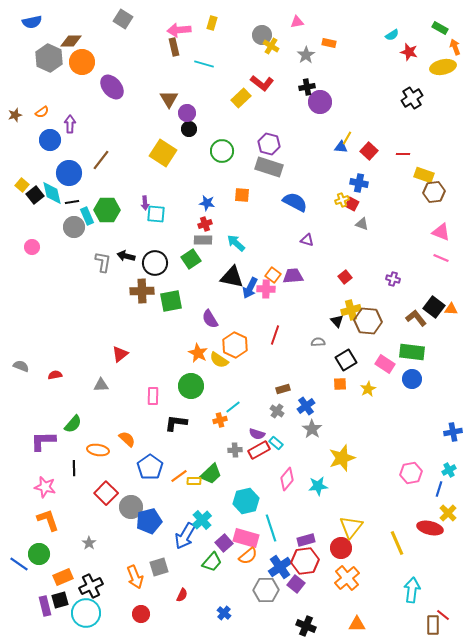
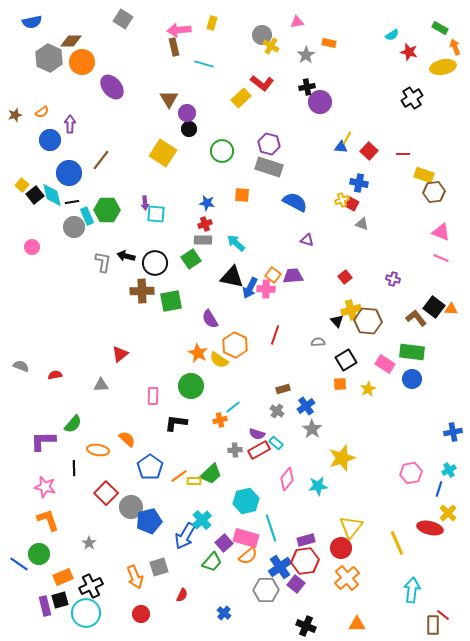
cyan diamond at (52, 193): moved 2 px down
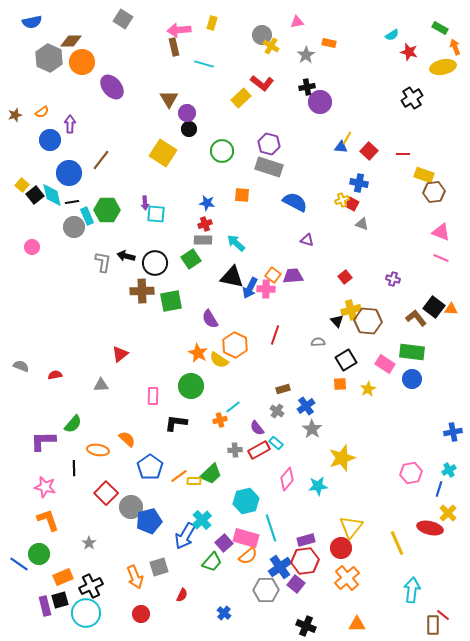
purple semicircle at (257, 434): moved 6 px up; rotated 35 degrees clockwise
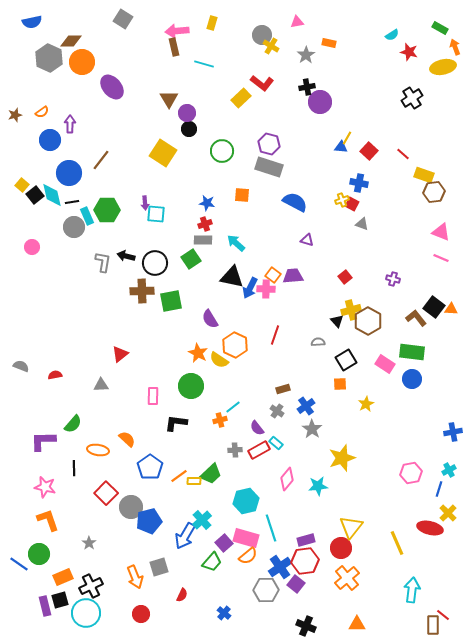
pink arrow at (179, 30): moved 2 px left, 1 px down
red line at (403, 154): rotated 40 degrees clockwise
brown hexagon at (368, 321): rotated 24 degrees clockwise
yellow star at (368, 389): moved 2 px left, 15 px down
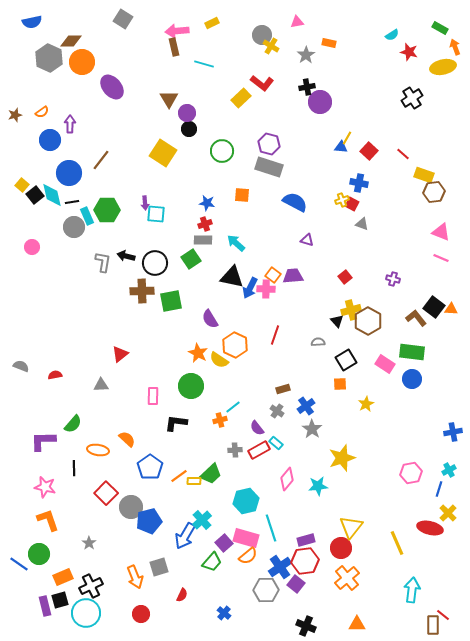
yellow rectangle at (212, 23): rotated 48 degrees clockwise
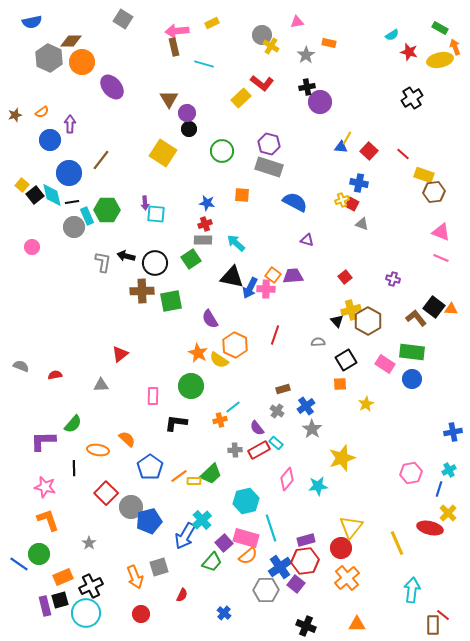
yellow ellipse at (443, 67): moved 3 px left, 7 px up
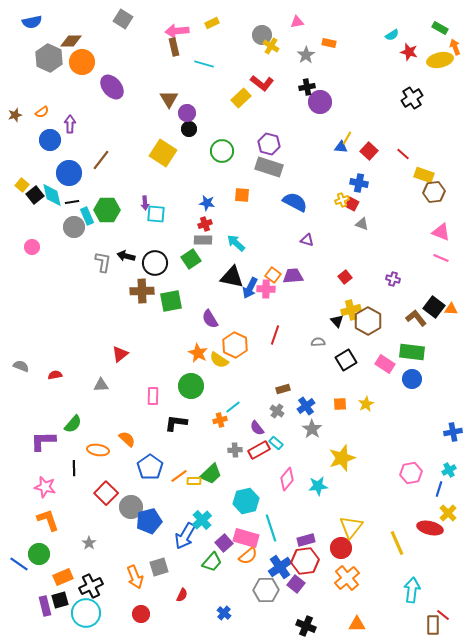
orange square at (340, 384): moved 20 px down
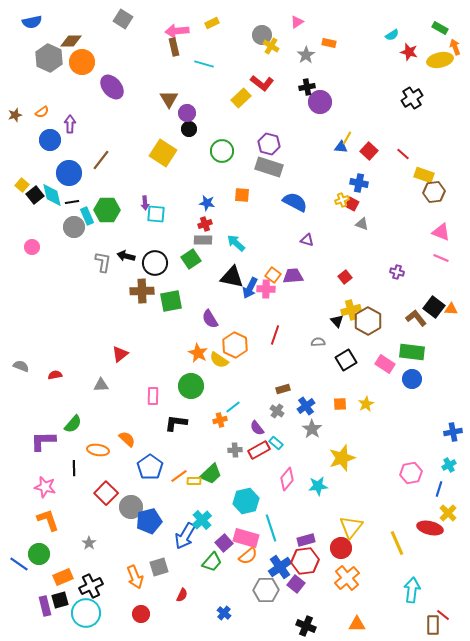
pink triangle at (297, 22): rotated 24 degrees counterclockwise
purple cross at (393, 279): moved 4 px right, 7 px up
cyan cross at (449, 470): moved 5 px up
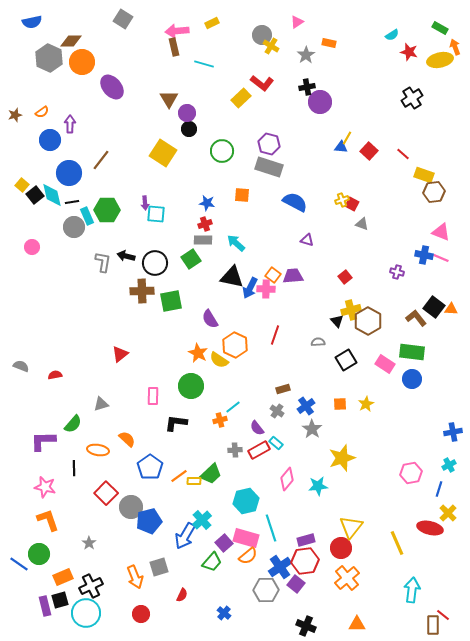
blue cross at (359, 183): moved 65 px right, 72 px down
gray triangle at (101, 385): moved 19 px down; rotated 14 degrees counterclockwise
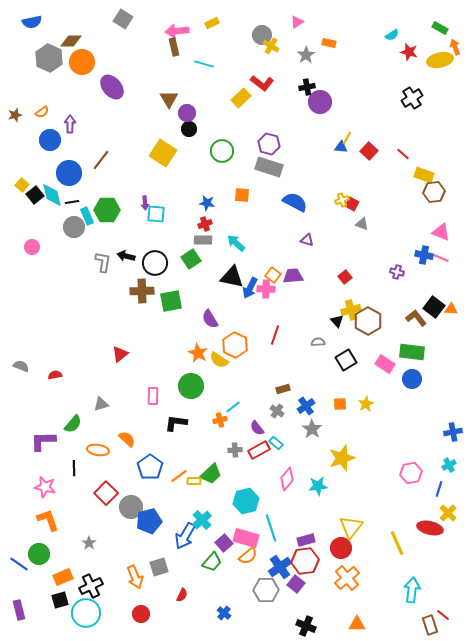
purple rectangle at (45, 606): moved 26 px left, 4 px down
brown rectangle at (433, 625): moved 3 px left; rotated 18 degrees counterclockwise
